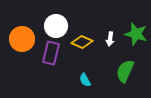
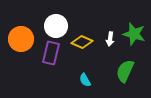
green star: moved 2 px left
orange circle: moved 1 px left
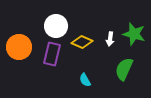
orange circle: moved 2 px left, 8 px down
purple rectangle: moved 1 px right, 1 px down
green semicircle: moved 1 px left, 2 px up
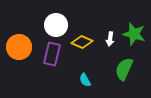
white circle: moved 1 px up
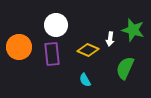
green star: moved 1 px left, 4 px up
yellow diamond: moved 6 px right, 8 px down
purple rectangle: rotated 20 degrees counterclockwise
green semicircle: moved 1 px right, 1 px up
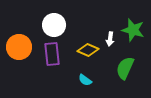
white circle: moved 2 px left
cyan semicircle: rotated 24 degrees counterclockwise
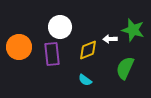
white circle: moved 6 px right, 2 px down
white arrow: rotated 80 degrees clockwise
yellow diamond: rotated 45 degrees counterclockwise
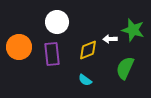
white circle: moved 3 px left, 5 px up
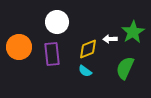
green star: moved 2 px down; rotated 25 degrees clockwise
yellow diamond: moved 1 px up
cyan semicircle: moved 9 px up
